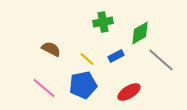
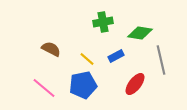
green diamond: rotated 40 degrees clockwise
gray line: rotated 36 degrees clockwise
red ellipse: moved 6 px right, 8 px up; rotated 20 degrees counterclockwise
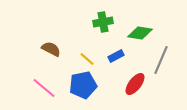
gray line: rotated 36 degrees clockwise
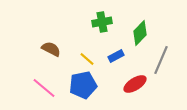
green cross: moved 1 px left
green diamond: rotated 55 degrees counterclockwise
red ellipse: rotated 20 degrees clockwise
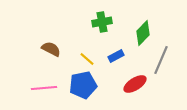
green diamond: moved 3 px right
pink line: rotated 45 degrees counterclockwise
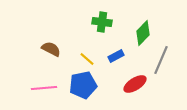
green cross: rotated 18 degrees clockwise
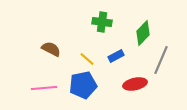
red ellipse: rotated 20 degrees clockwise
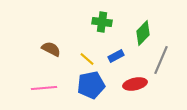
blue pentagon: moved 8 px right
